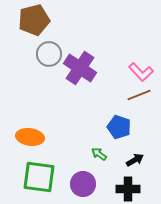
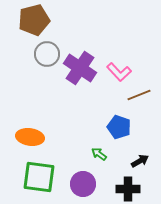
gray circle: moved 2 px left
pink L-shape: moved 22 px left
black arrow: moved 5 px right, 1 px down
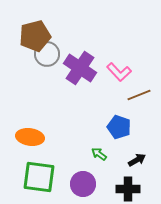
brown pentagon: moved 1 px right, 16 px down
black arrow: moved 3 px left, 1 px up
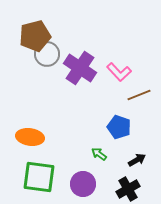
black cross: rotated 30 degrees counterclockwise
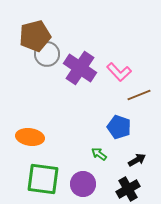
green square: moved 4 px right, 2 px down
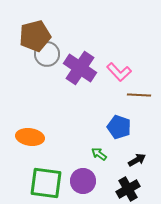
brown line: rotated 25 degrees clockwise
green square: moved 3 px right, 4 px down
purple circle: moved 3 px up
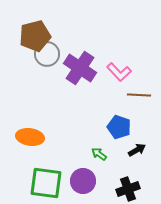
black arrow: moved 10 px up
black cross: rotated 10 degrees clockwise
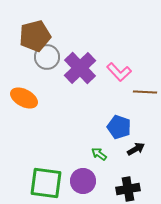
gray circle: moved 3 px down
purple cross: rotated 12 degrees clockwise
brown line: moved 6 px right, 3 px up
orange ellipse: moved 6 px left, 39 px up; rotated 20 degrees clockwise
black arrow: moved 1 px left, 1 px up
black cross: rotated 10 degrees clockwise
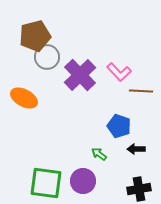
purple cross: moved 7 px down
brown line: moved 4 px left, 1 px up
blue pentagon: moved 1 px up
black arrow: rotated 150 degrees counterclockwise
black cross: moved 11 px right
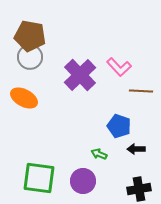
brown pentagon: moved 5 px left; rotated 24 degrees clockwise
gray circle: moved 17 px left
pink L-shape: moved 5 px up
green arrow: rotated 14 degrees counterclockwise
green square: moved 7 px left, 5 px up
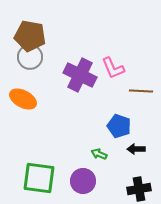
pink L-shape: moved 6 px left, 1 px down; rotated 20 degrees clockwise
purple cross: rotated 20 degrees counterclockwise
orange ellipse: moved 1 px left, 1 px down
